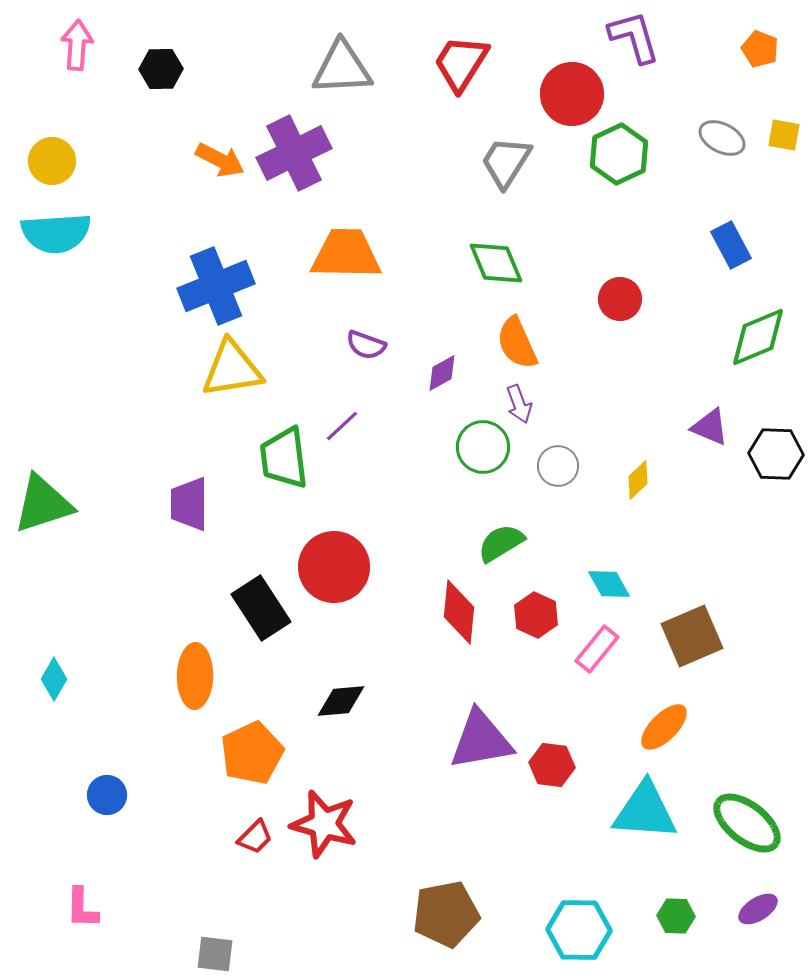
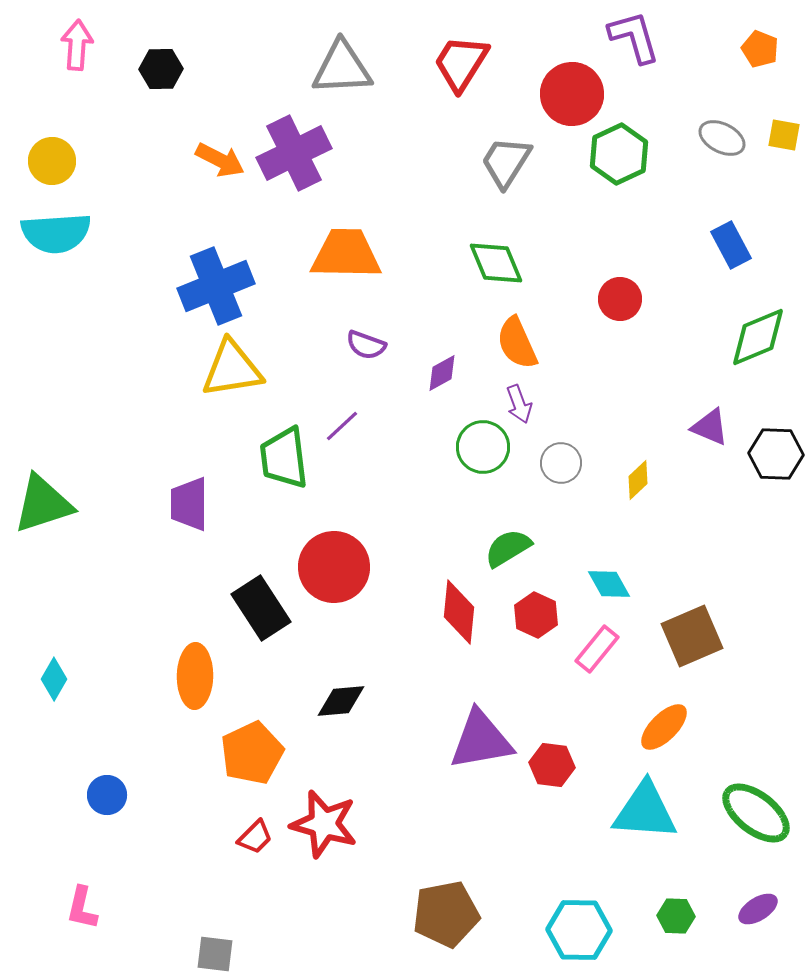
gray circle at (558, 466): moved 3 px right, 3 px up
green semicircle at (501, 543): moved 7 px right, 5 px down
green ellipse at (747, 823): moved 9 px right, 10 px up
pink L-shape at (82, 908): rotated 12 degrees clockwise
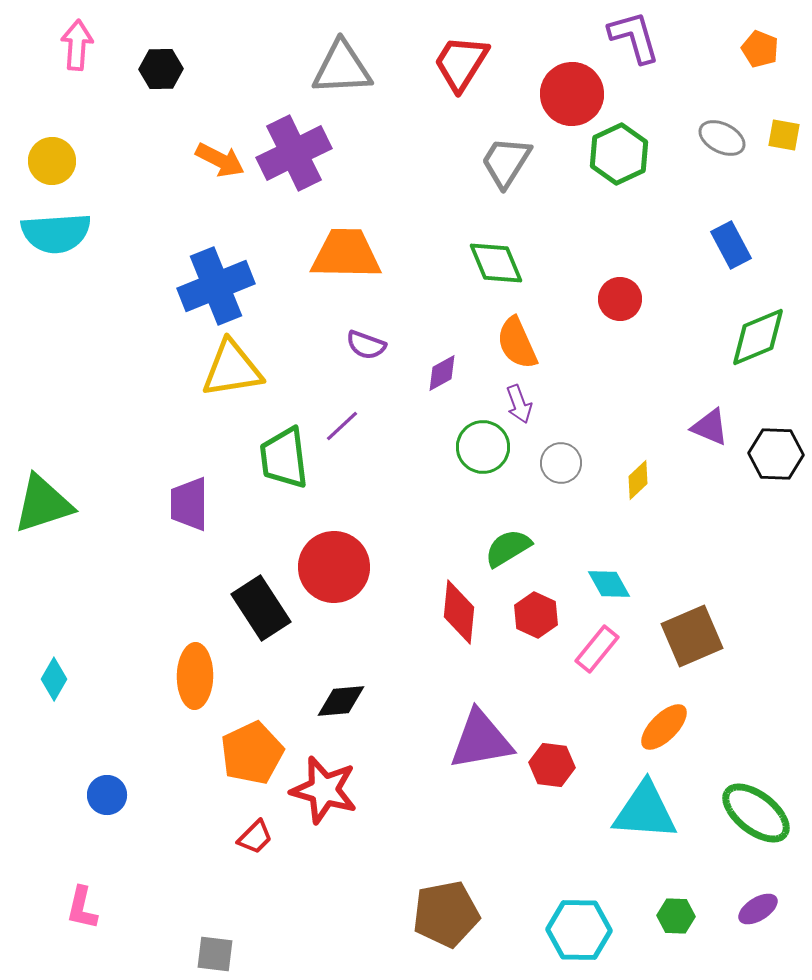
red star at (324, 824): moved 34 px up
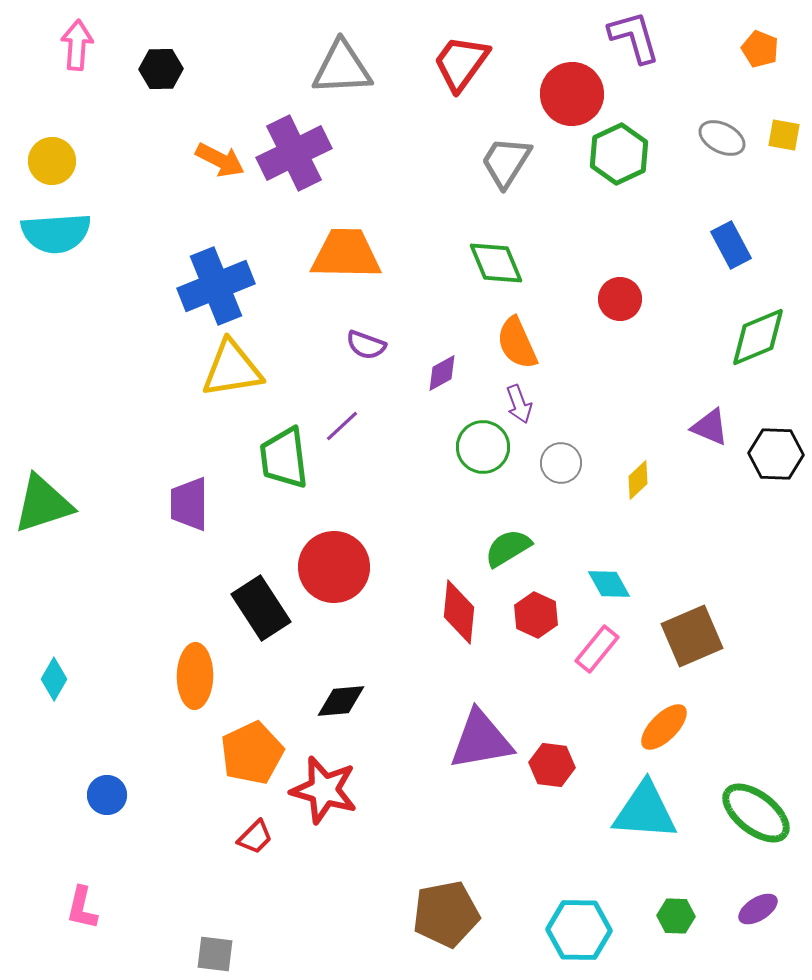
red trapezoid at (461, 63): rotated 4 degrees clockwise
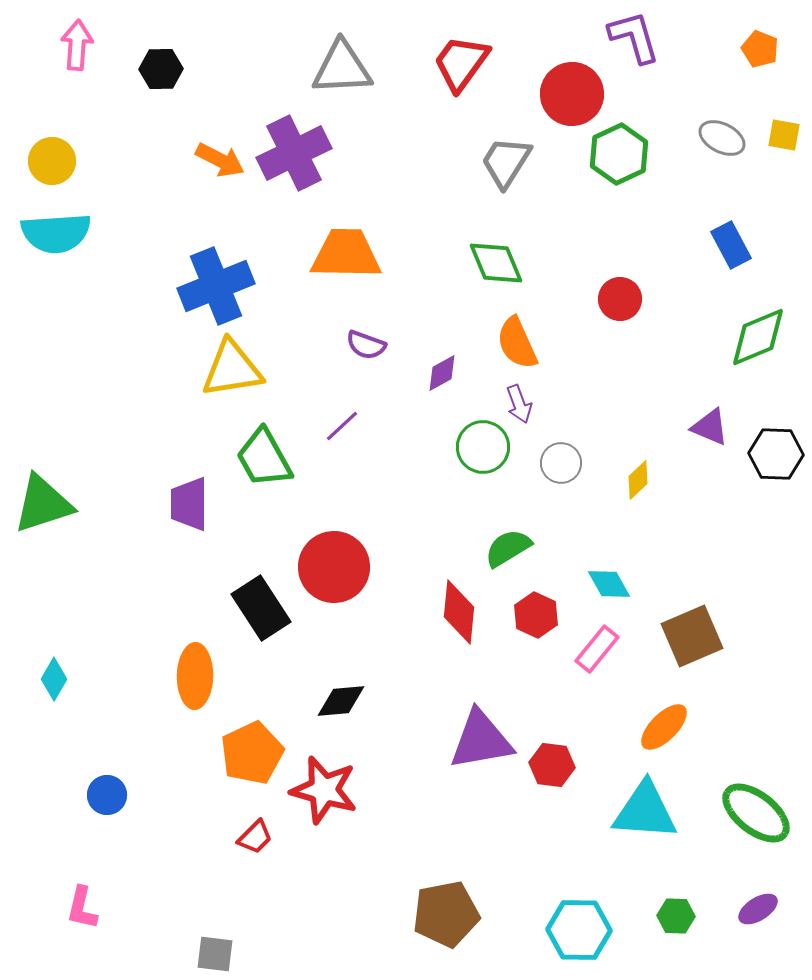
green trapezoid at (284, 458): moved 20 px left; rotated 22 degrees counterclockwise
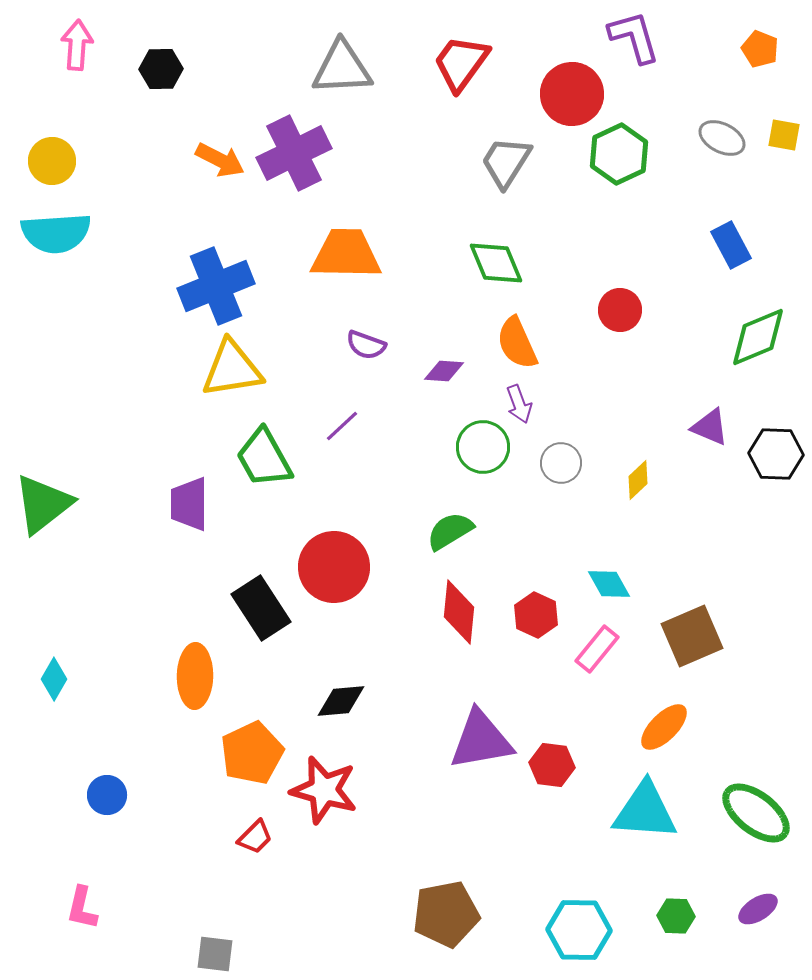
red circle at (620, 299): moved 11 px down
purple diamond at (442, 373): moved 2 px right, 2 px up; rotated 33 degrees clockwise
green triangle at (43, 504): rotated 20 degrees counterclockwise
green semicircle at (508, 548): moved 58 px left, 17 px up
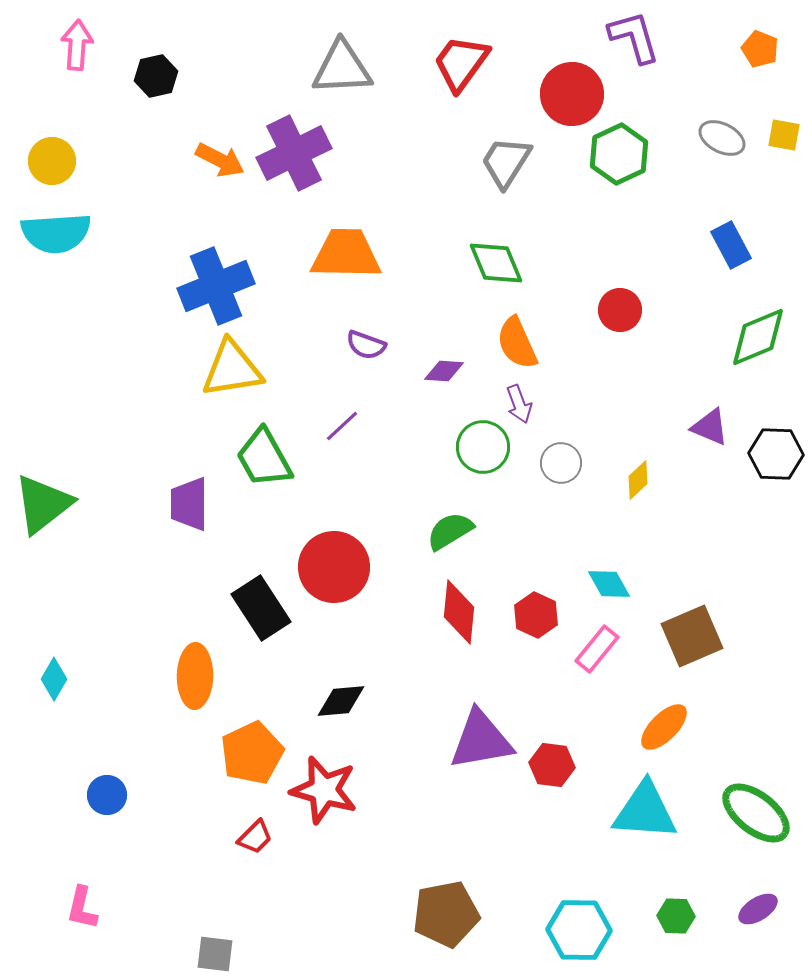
black hexagon at (161, 69): moved 5 px left, 7 px down; rotated 12 degrees counterclockwise
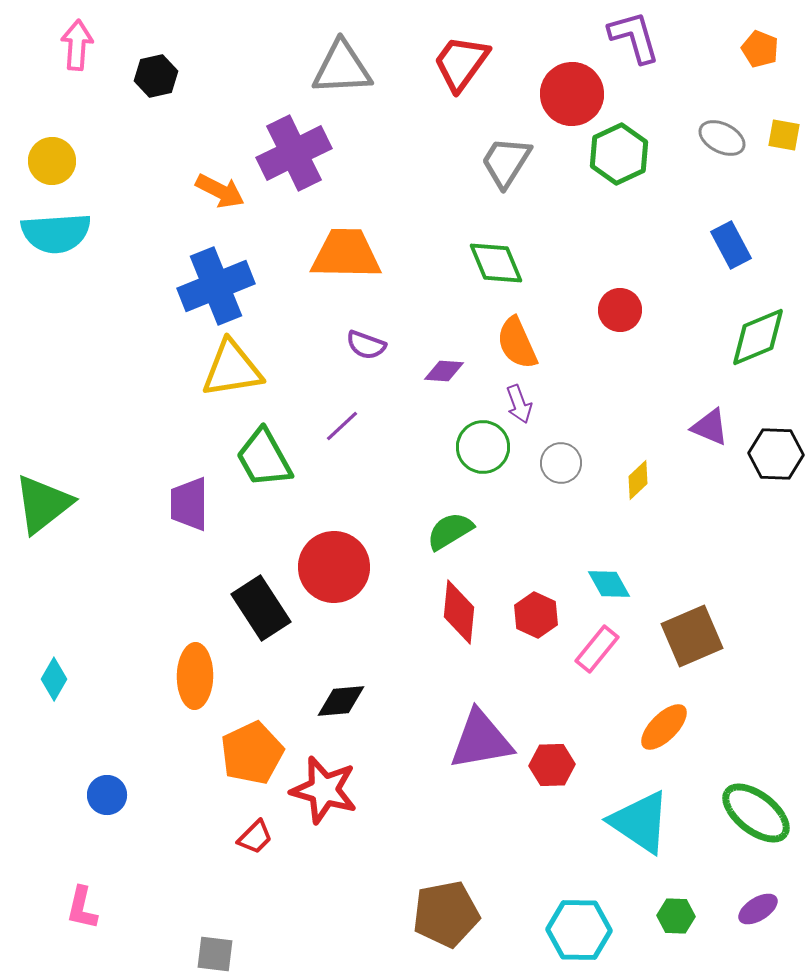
orange arrow at (220, 160): moved 31 px down
red hexagon at (552, 765): rotated 9 degrees counterclockwise
cyan triangle at (645, 811): moved 5 px left, 11 px down; rotated 30 degrees clockwise
